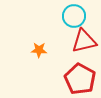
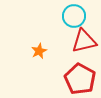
orange star: moved 1 px down; rotated 28 degrees counterclockwise
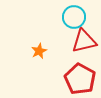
cyan circle: moved 1 px down
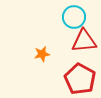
red triangle: rotated 8 degrees clockwise
orange star: moved 3 px right, 3 px down; rotated 14 degrees clockwise
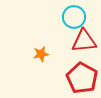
orange star: moved 1 px left
red pentagon: moved 2 px right, 1 px up
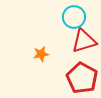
red triangle: rotated 12 degrees counterclockwise
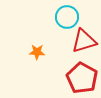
cyan circle: moved 7 px left
orange star: moved 4 px left, 2 px up; rotated 14 degrees clockwise
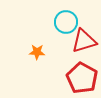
cyan circle: moved 1 px left, 5 px down
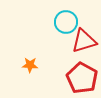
orange star: moved 7 px left, 13 px down
